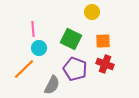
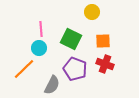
pink line: moved 8 px right
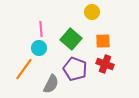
green square: rotated 15 degrees clockwise
orange line: rotated 10 degrees counterclockwise
gray semicircle: moved 1 px left, 1 px up
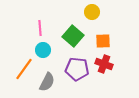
pink line: moved 1 px left, 1 px up
green square: moved 2 px right, 3 px up
cyan circle: moved 4 px right, 2 px down
red cross: moved 1 px left
purple pentagon: moved 2 px right; rotated 15 degrees counterclockwise
gray semicircle: moved 4 px left, 2 px up
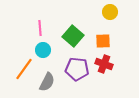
yellow circle: moved 18 px right
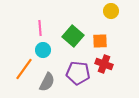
yellow circle: moved 1 px right, 1 px up
orange square: moved 3 px left
purple pentagon: moved 1 px right, 4 px down
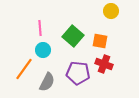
orange square: rotated 14 degrees clockwise
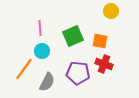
green square: rotated 25 degrees clockwise
cyan circle: moved 1 px left, 1 px down
